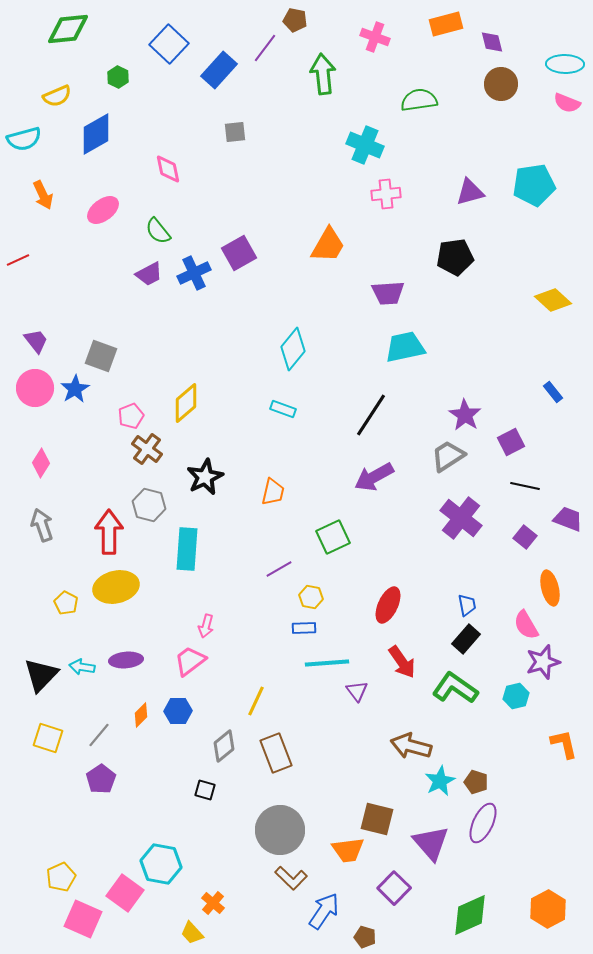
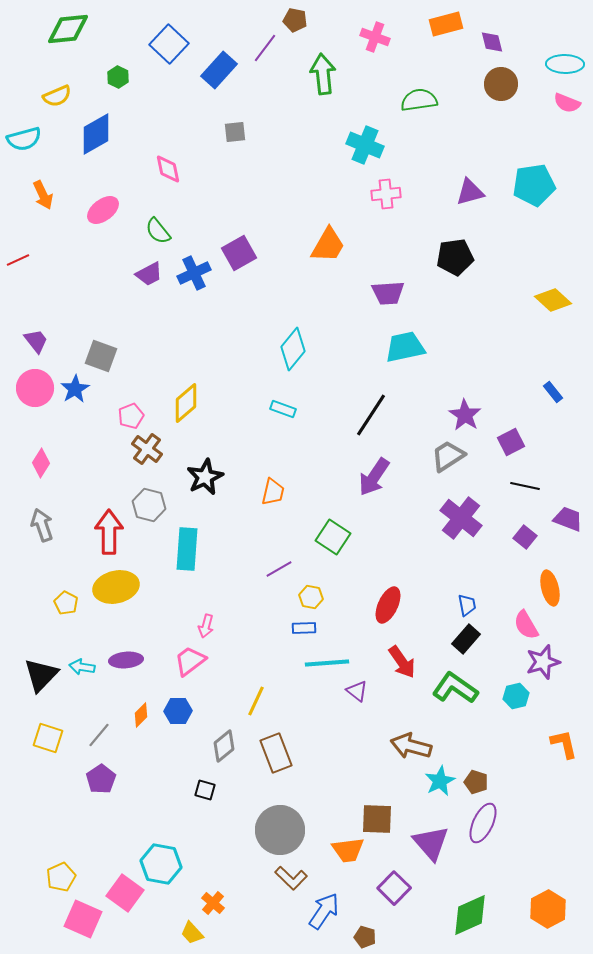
purple arrow at (374, 477): rotated 27 degrees counterclockwise
green square at (333, 537): rotated 32 degrees counterclockwise
purple triangle at (357, 691): rotated 15 degrees counterclockwise
brown square at (377, 819): rotated 12 degrees counterclockwise
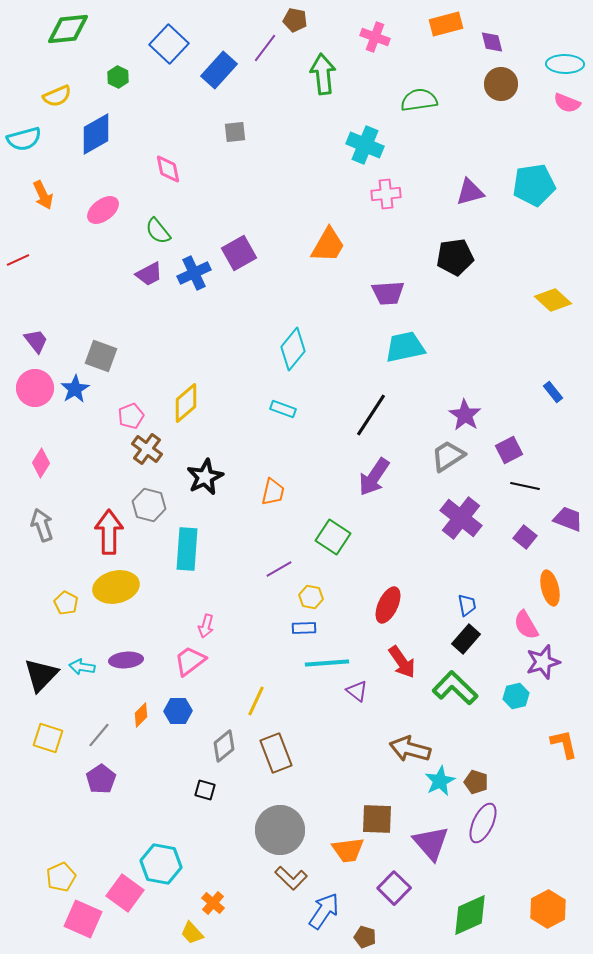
purple square at (511, 442): moved 2 px left, 8 px down
green L-shape at (455, 688): rotated 9 degrees clockwise
brown arrow at (411, 746): moved 1 px left, 3 px down
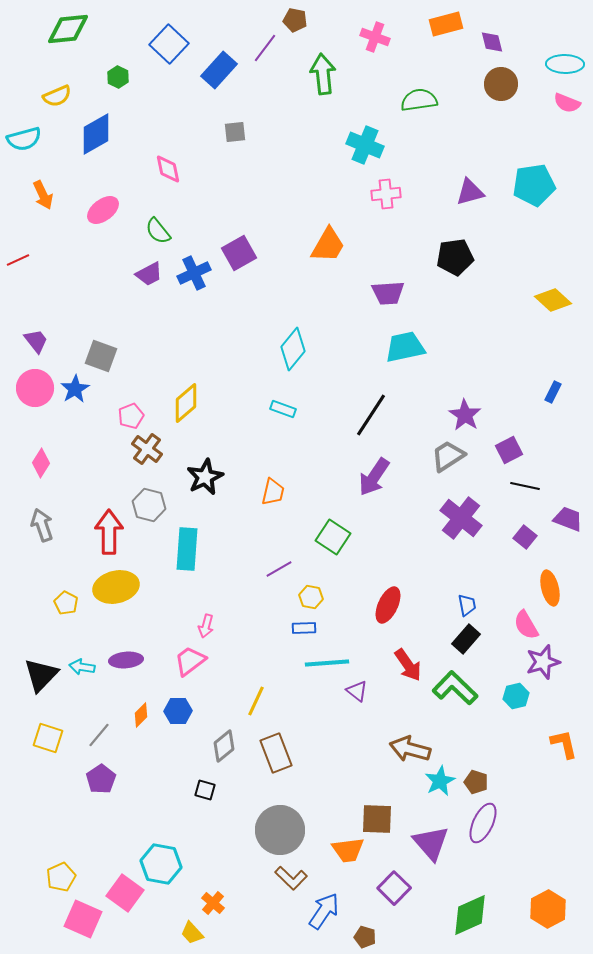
blue rectangle at (553, 392): rotated 65 degrees clockwise
red arrow at (402, 662): moved 6 px right, 3 px down
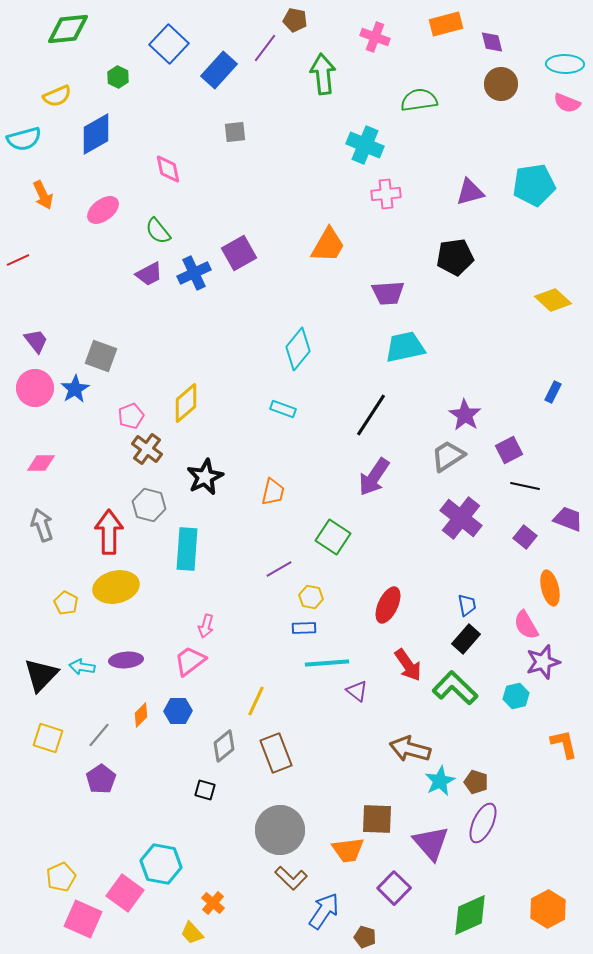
cyan diamond at (293, 349): moved 5 px right
pink diamond at (41, 463): rotated 60 degrees clockwise
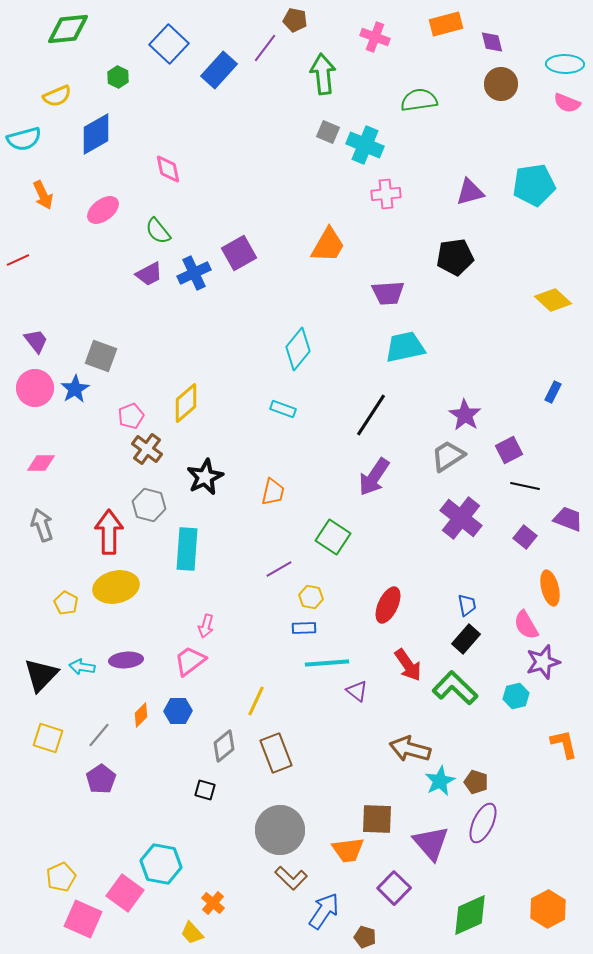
gray square at (235, 132): moved 93 px right; rotated 30 degrees clockwise
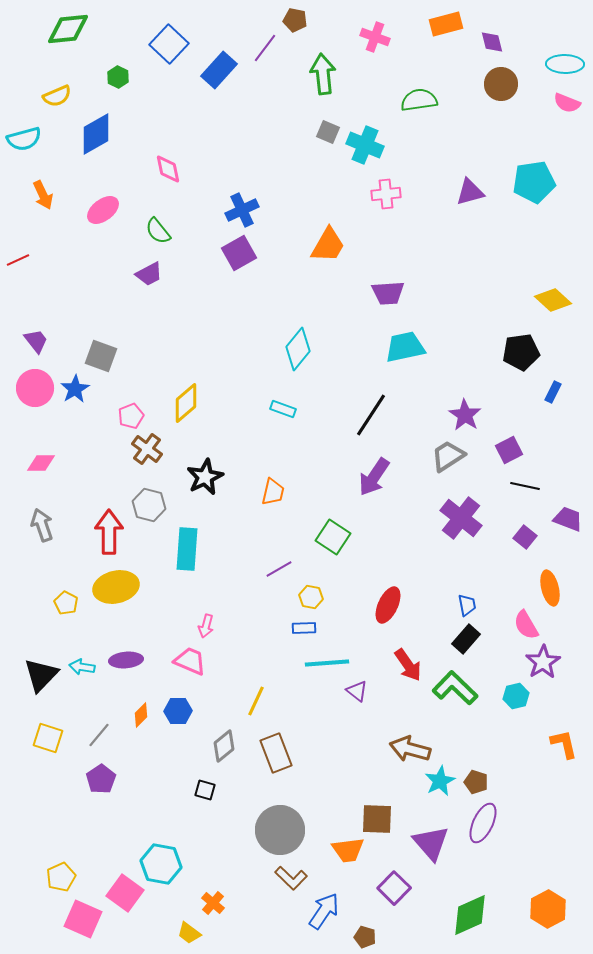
cyan pentagon at (534, 185): moved 3 px up
black pentagon at (455, 257): moved 66 px right, 95 px down
blue cross at (194, 273): moved 48 px right, 63 px up
pink trapezoid at (190, 661): rotated 60 degrees clockwise
purple star at (543, 662): rotated 16 degrees counterclockwise
yellow trapezoid at (192, 933): moved 3 px left; rotated 10 degrees counterclockwise
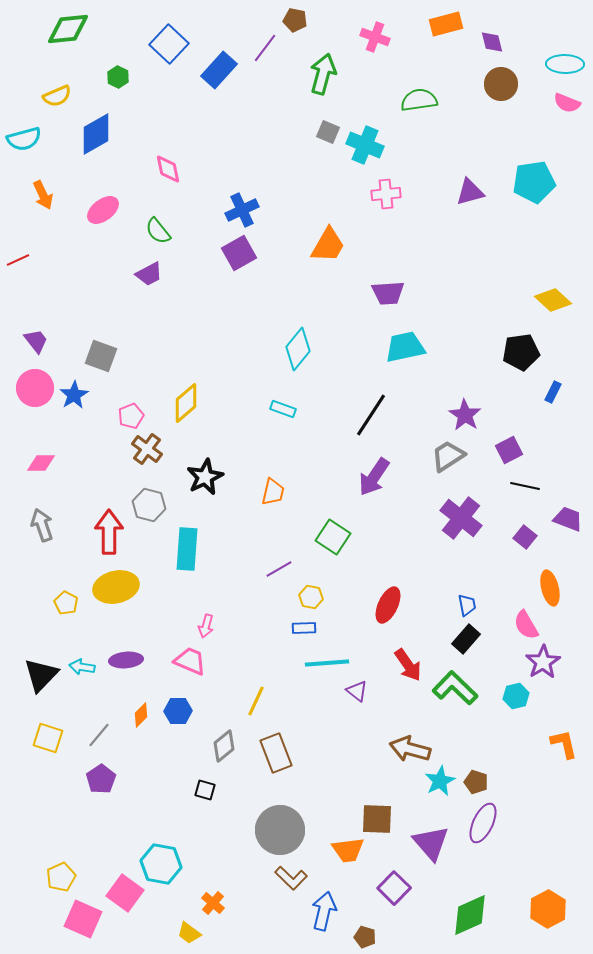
green arrow at (323, 74): rotated 21 degrees clockwise
blue star at (75, 389): moved 1 px left, 6 px down
blue arrow at (324, 911): rotated 21 degrees counterclockwise
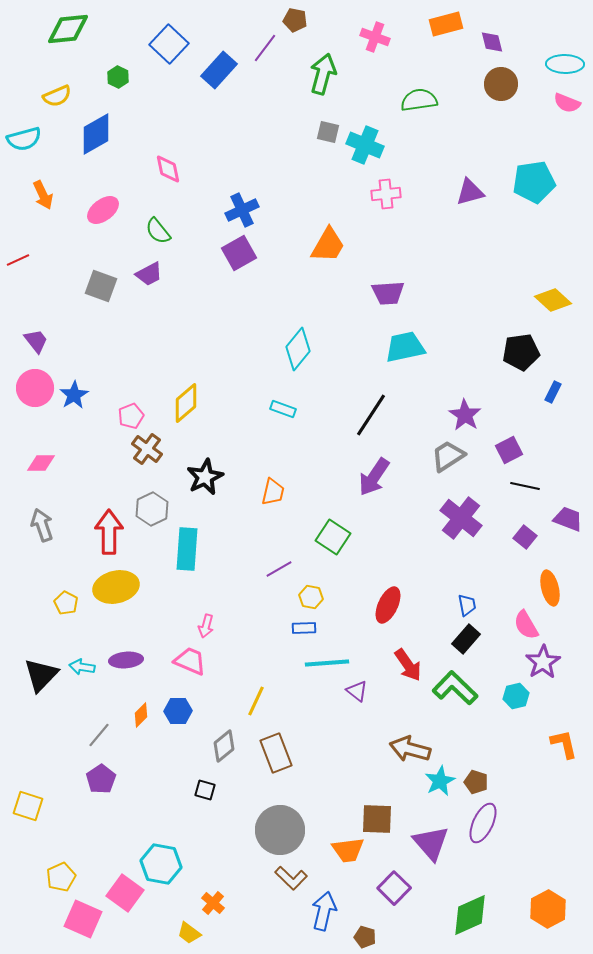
gray square at (328, 132): rotated 10 degrees counterclockwise
gray square at (101, 356): moved 70 px up
gray hexagon at (149, 505): moved 3 px right, 4 px down; rotated 20 degrees clockwise
yellow square at (48, 738): moved 20 px left, 68 px down
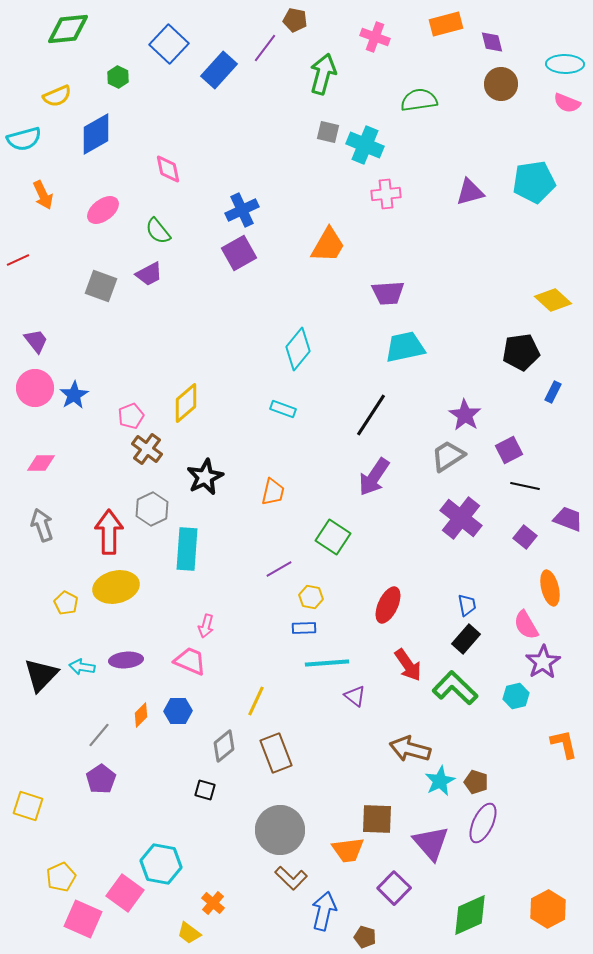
purple triangle at (357, 691): moved 2 px left, 5 px down
